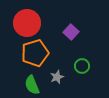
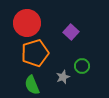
gray star: moved 6 px right
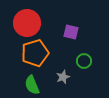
purple square: rotated 28 degrees counterclockwise
green circle: moved 2 px right, 5 px up
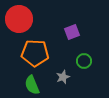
red circle: moved 8 px left, 4 px up
purple square: moved 1 px right; rotated 35 degrees counterclockwise
orange pentagon: rotated 20 degrees clockwise
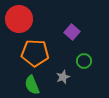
purple square: rotated 28 degrees counterclockwise
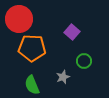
orange pentagon: moved 3 px left, 5 px up
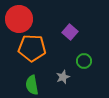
purple square: moved 2 px left
green semicircle: rotated 12 degrees clockwise
